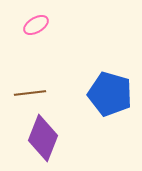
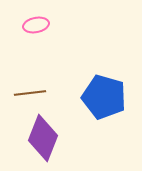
pink ellipse: rotated 20 degrees clockwise
blue pentagon: moved 6 px left, 3 px down
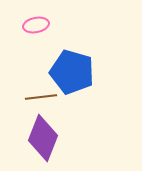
brown line: moved 11 px right, 4 px down
blue pentagon: moved 32 px left, 25 px up
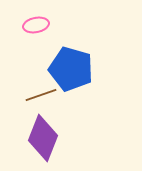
blue pentagon: moved 1 px left, 3 px up
brown line: moved 2 px up; rotated 12 degrees counterclockwise
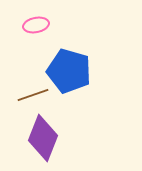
blue pentagon: moved 2 px left, 2 px down
brown line: moved 8 px left
